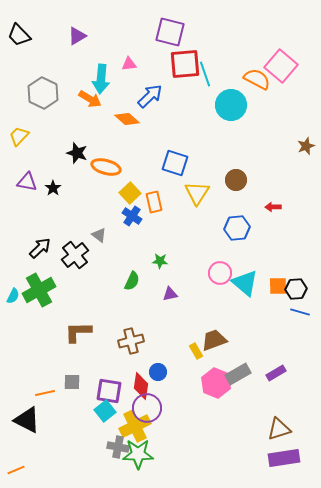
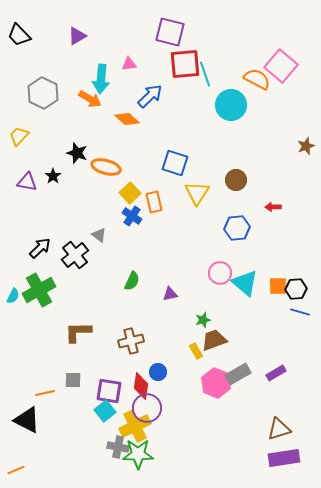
black star at (53, 188): moved 12 px up
green star at (160, 261): moved 43 px right, 59 px down; rotated 21 degrees counterclockwise
gray square at (72, 382): moved 1 px right, 2 px up
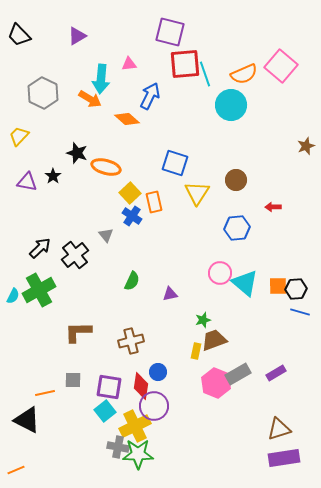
orange semicircle at (257, 79): moved 13 px left, 5 px up; rotated 128 degrees clockwise
blue arrow at (150, 96): rotated 20 degrees counterclockwise
gray triangle at (99, 235): moved 7 px right; rotated 14 degrees clockwise
yellow rectangle at (196, 351): rotated 42 degrees clockwise
purple square at (109, 391): moved 4 px up
purple circle at (147, 408): moved 7 px right, 2 px up
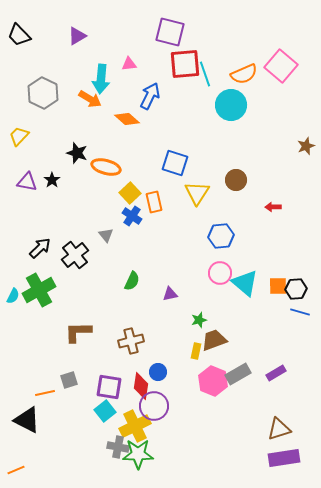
black star at (53, 176): moved 1 px left, 4 px down
blue hexagon at (237, 228): moved 16 px left, 8 px down
green star at (203, 320): moved 4 px left
gray square at (73, 380): moved 4 px left; rotated 18 degrees counterclockwise
pink hexagon at (216, 383): moved 3 px left, 2 px up
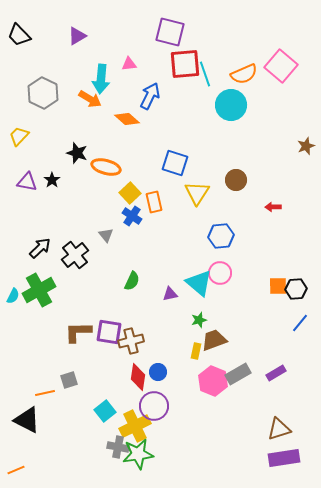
cyan triangle at (245, 283): moved 46 px left
blue line at (300, 312): moved 11 px down; rotated 66 degrees counterclockwise
red diamond at (141, 386): moved 3 px left, 9 px up
purple square at (109, 387): moved 55 px up
green star at (138, 454): rotated 8 degrees counterclockwise
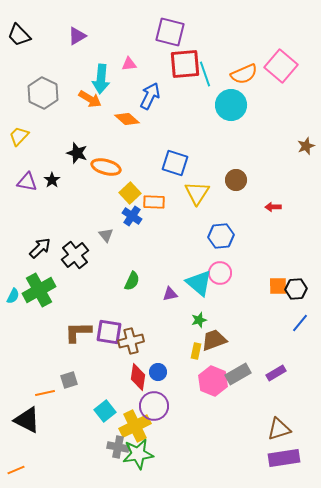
orange rectangle at (154, 202): rotated 75 degrees counterclockwise
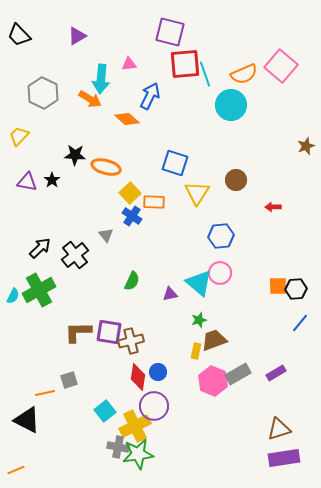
black star at (77, 153): moved 2 px left, 2 px down; rotated 15 degrees counterclockwise
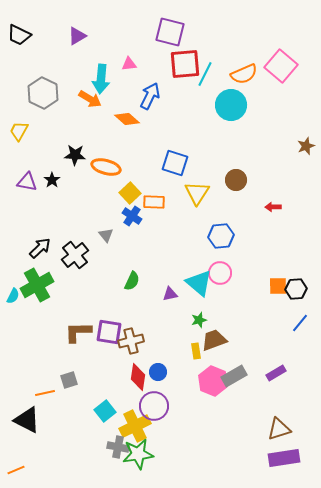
black trapezoid at (19, 35): rotated 20 degrees counterclockwise
cyan line at (205, 74): rotated 45 degrees clockwise
yellow trapezoid at (19, 136): moved 5 px up; rotated 15 degrees counterclockwise
green cross at (39, 290): moved 2 px left, 5 px up
yellow rectangle at (196, 351): rotated 21 degrees counterclockwise
gray rectangle at (238, 374): moved 4 px left, 2 px down
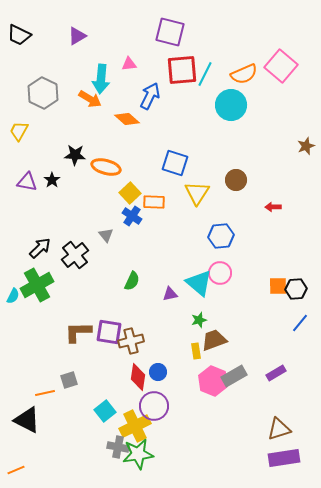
red square at (185, 64): moved 3 px left, 6 px down
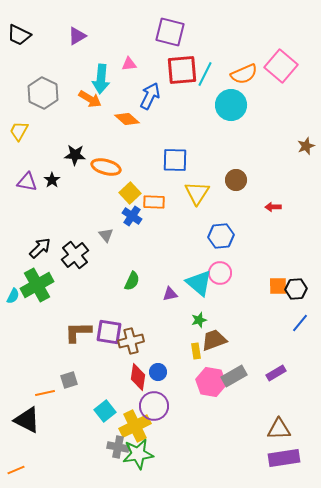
blue square at (175, 163): moved 3 px up; rotated 16 degrees counterclockwise
pink hexagon at (213, 381): moved 2 px left, 1 px down; rotated 12 degrees counterclockwise
brown triangle at (279, 429): rotated 15 degrees clockwise
